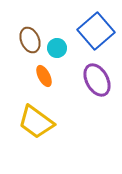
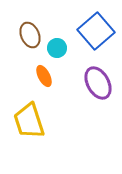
brown ellipse: moved 5 px up
purple ellipse: moved 1 px right, 3 px down
yellow trapezoid: moved 7 px left, 1 px up; rotated 36 degrees clockwise
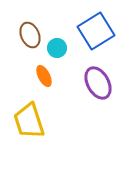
blue square: rotated 9 degrees clockwise
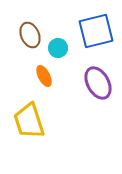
blue square: rotated 18 degrees clockwise
cyan circle: moved 1 px right
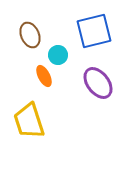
blue square: moved 2 px left
cyan circle: moved 7 px down
purple ellipse: rotated 8 degrees counterclockwise
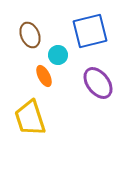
blue square: moved 4 px left
yellow trapezoid: moved 1 px right, 3 px up
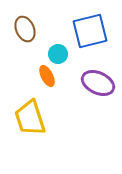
brown ellipse: moved 5 px left, 6 px up
cyan circle: moved 1 px up
orange ellipse: moved 3 px right
purple ellipse: rotated 28 degrees counterclockwise
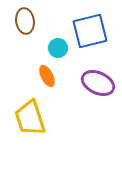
brown ellipse: moved 8 px up; rotated 15 degrees clockwise
cyan circle: moved 6 px up
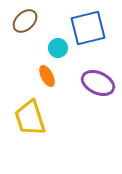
brown ellipse: rotated 55 degrees clockwise
blue square: moved 2 px left, 3 px up
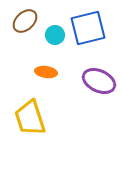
cyan circle: moved 3 px left, 13 px up
orange ellipse: moved 1 px left, 4 px up; rotated 55 degrees counterclockwise
purple ellipse: moved 1 px right, 2 px up
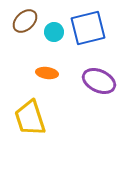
cyan circle: moved 1 px left, 3 px up
orange ellipse: moved 1 px right, 1 px down
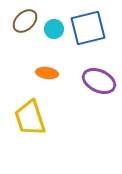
cyan circle: moved 3 px up
